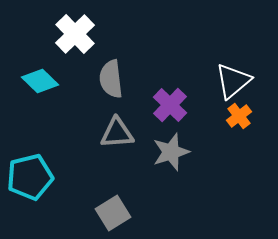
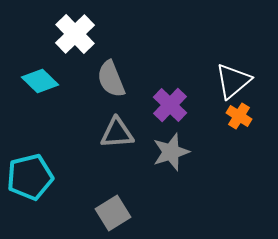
gray semicircle: rotated 15 degrees counterclockwise
orange cross: rotated 20 degrees counterclockwise
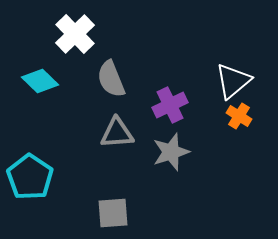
purple cross: rotated 20 degrees clockwise
cyan pentagon: rotated 24 degrees counterclockwise
gray square: rotated 28 degrees clockwise
